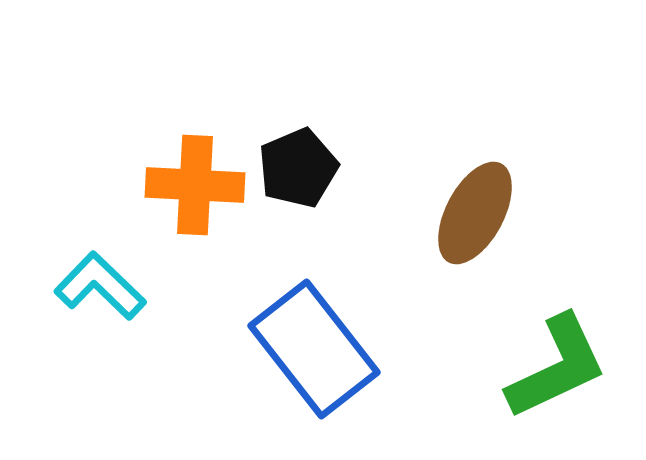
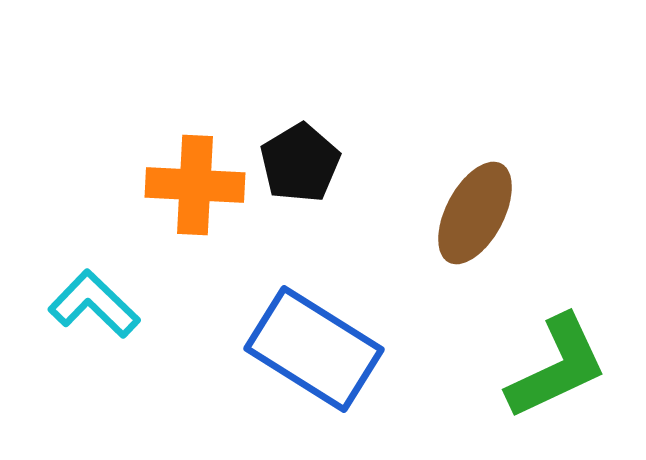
black pentagon: moved 2 px right, 5 px up; rotated 8 degrees counterclockwise
cyan L-shape: moved 6 px left, 18 px down
blue rectangle: rotated 20 degrees counterclockwise
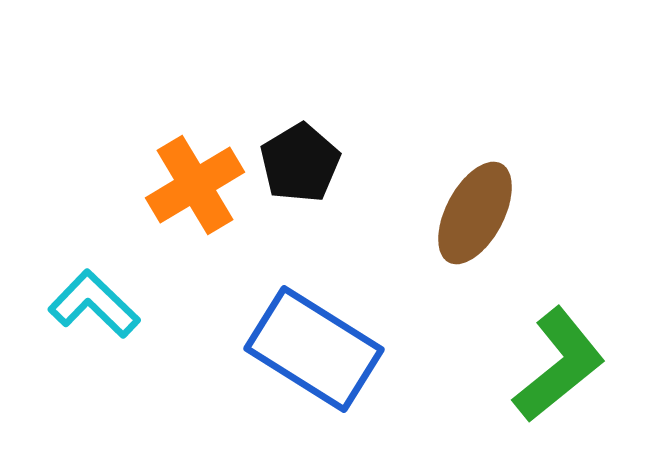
orange cross: rotated 34 degrees counterclockwise
green L-shape: moved 2 px right, 2 px up; rotated 14 degrees counterclockwise
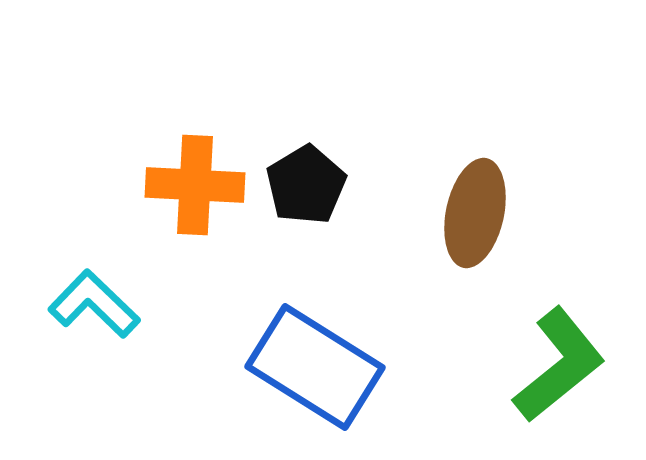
black pentagon: moved 6 px right, 22 px down
orange cross: rotated 34 degrees clockwise
brown ellipse: rotated 16 degrees counterclockwise
blue rectangle: moved 1 px right, 18 px down
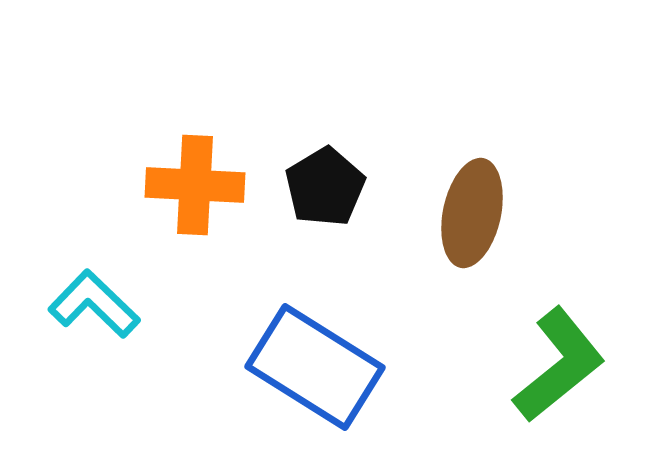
black pentagon: moved 19 px right, 2 px down
brown ellipse: moved 3 px left
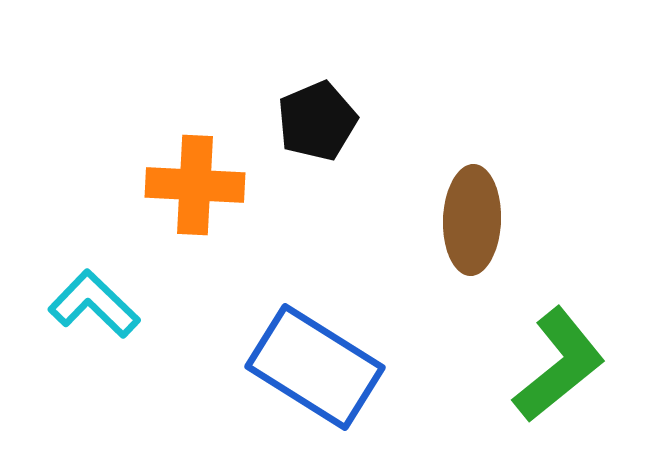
black pentagon: moved 8 px left, 66 px up; rotated 8 degrees clockwise
brown ellipse: moved 7 px down; rotated 10 degrees counterclockwise
